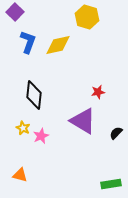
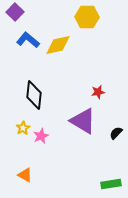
yellow hexagon: rotated 15 degrees counterclockwise
blue L-shape: moved 2 px up; rotated 70 degrees counterclockwise
yellow star: rotated 16 degrees clockwise
orange triangle: moved 5 px right; rotated 14 degrees clockwise
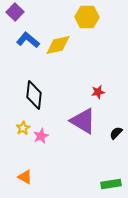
orange triangle: moved 2 px down
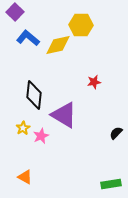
yellow hexagon: moved 6 px left, 8 px down
blue L-shape: moved 2 px up
red star: moved 4 px left, 10 px up
purple triangle: moved 19 px left, 6 px up
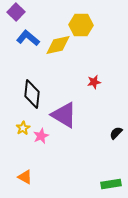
purple square: moved 1 px right
black diamond: moved 2 px left, 1 px up
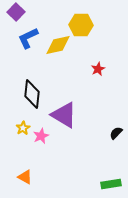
blue L-shape: rotated 65 degrees counterclockwise
red star: moved 4 px right, 13 px up; rotated 16 degrees counterclockwise
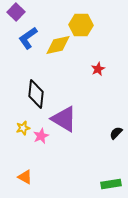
blue L-shape: rotated 10 degrees counterclockwise
black diamond: moved 4 px right
purple triangle: moved 4 px down
yellow star: rotated 16 degrees clockwise
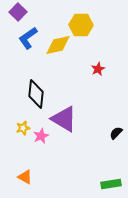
purple square: moved 2 px right
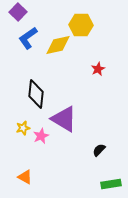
black semicircle: moved 17 px left, 17 px down
